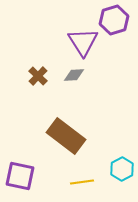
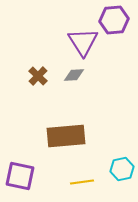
purple hexagon: rotated 12 degrees clockwise
brown rectangle: rotated 42 degrees counterclockwise
cyan hexagon: rotated 15 degrees clockwise
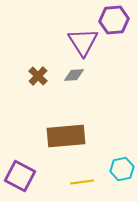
purple square: rotated 16 degrees clockwise
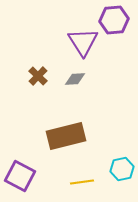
gray diamond: moved 1 px right, 4 px down
brown rectangle: rotated 9 degrees counterclockwise
